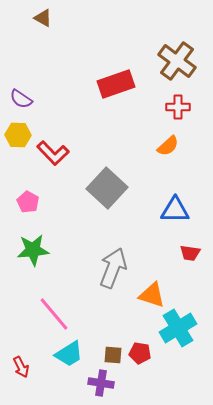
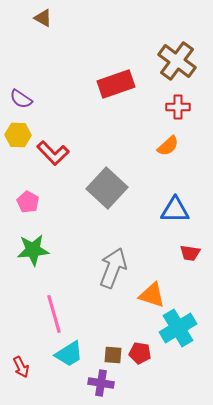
pink line: rotated 24 degrees clockwise
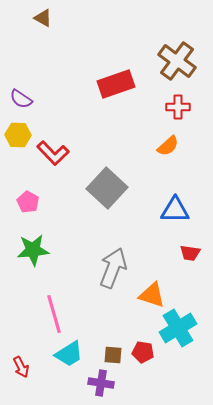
red pentagon: moved 3 px right, 1 px up
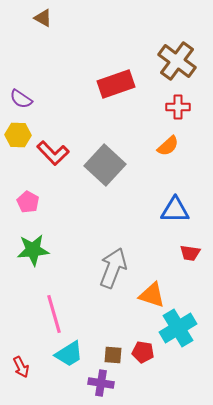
gray square: moved 2 px left, 23 px up
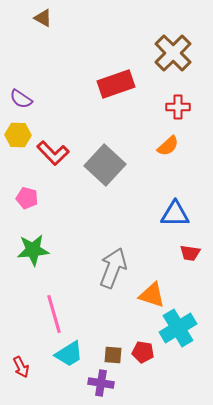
brown cross: moved 4 px left, 8 px up; rotated 9 degrees clockwise
pink pentagon: moved 1 px left, 4 px up; rotated 15 degrees counterclockwise
blue triangle: moved 4 px down
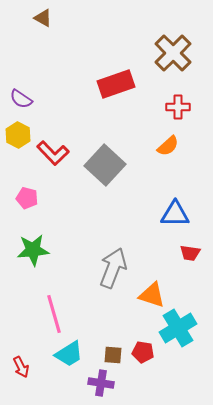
yellow hexagon: rotated 25 degrees clockwise
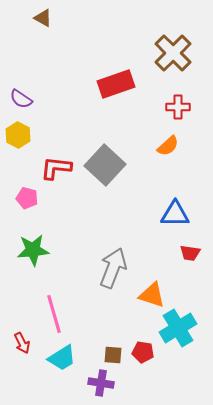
red L-shape: moved 3 px right, 15 px down; rotated 140 degrees clockwise
cyan trapezoid: moved 7 px left, 4 px down
red arrow: moved 1 px right, 24 px up
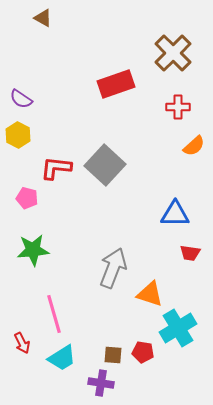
orange semicircle: moved 26 px right
orange triangle: moved 2 px left, 1 px up
